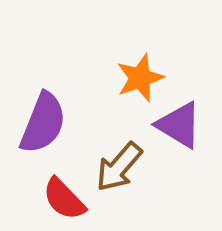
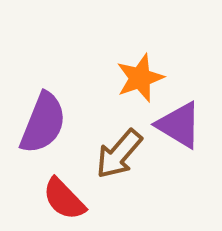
brown arrow: moved 13 px up
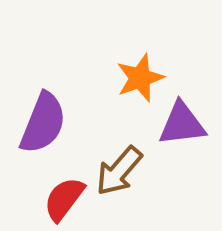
purple triangle: moved 3 px right, 1 px up; rotated 38 degrees counterclockwise
brown arrow: moved 17 px down
red semicircle: rotated 81 degrees clockwise
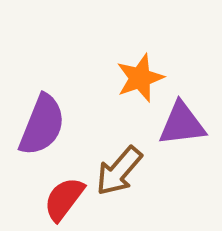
purple semicircle: moved 1 px left, 2 px down
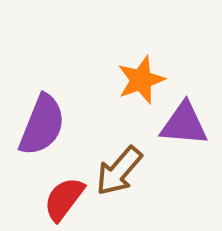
orange star: moved 1 px right, 2 px down
purple triangle: moved 2 px right; rotated 12 degrees clockwise
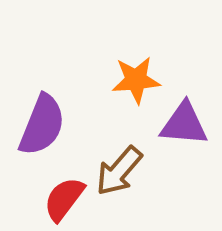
orange star: moved 5 px left; rotated 15 degrees clockwise
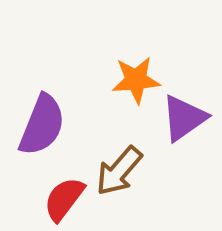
purple triangle: moved 6 px up; rotated 40 degrees counterclockwise
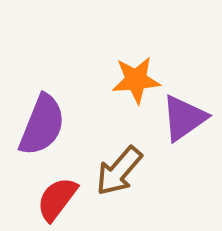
red semicircle: moved 7 px left
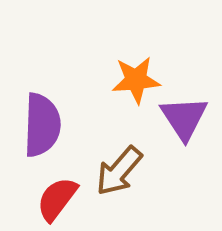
purple triangle: rotated 28 degrees counterclockwise
purple semicircle: rotated 20 degrees counterclockwise
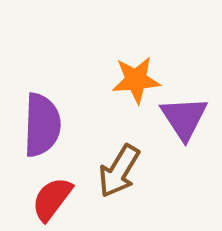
brown arrow: rotated 10 degrees counterclockwise
red semicircle: moved 5 px left
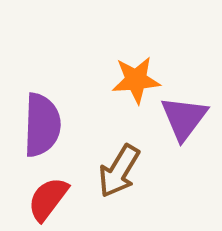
purple triangle: rotated 10 degrees clockwise
red semicircle: moved 4 px left
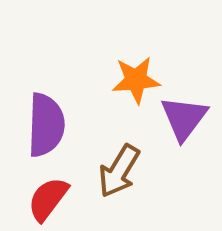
purple semicircle: moved 4 px right
